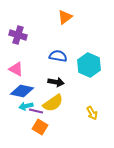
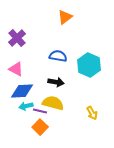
purple cross: moved 1 px left, 3 px down; rotated 30 degrees clockwise
blue diamond: rotated 15 degrees counterclockwise
yellow semicircle: rotated 130 degrees counterclockwise
purple line: moved 4 px right
orange square: rotated 14 degrees clockwise
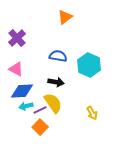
yellow semicircle: rotated 40 degrees clockwise
purple line: moved 1 px up; rotated 40 degrees counterclockwise
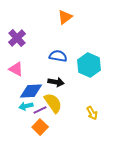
blue diamond: moved 9 px right
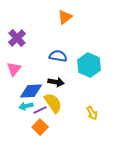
pink triangle: moved 2 px left; rotated 42 degrees clockwise
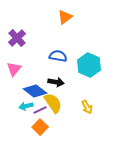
blue diamond: moved 4 px right; rotated 40 degrees clockwise
yellow arrow: moved 5 px left, 6 px up
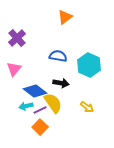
black arrow: moved 5 px right, 1 px down
yellow arrow: rotated 24 degrees counterclockwise
